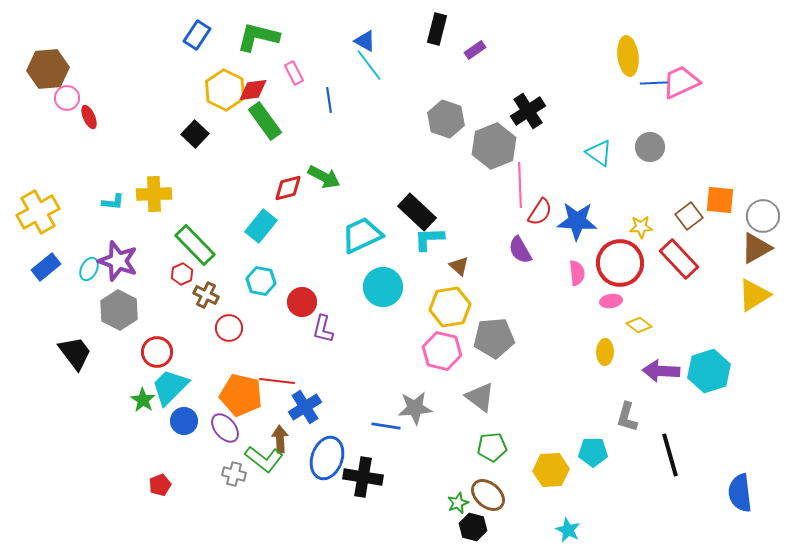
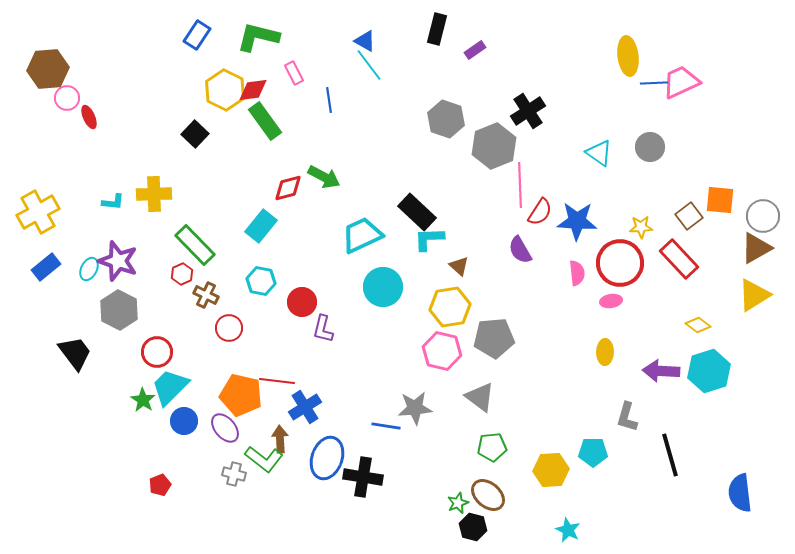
yellow diamond at (639, 325): moved 59 px right
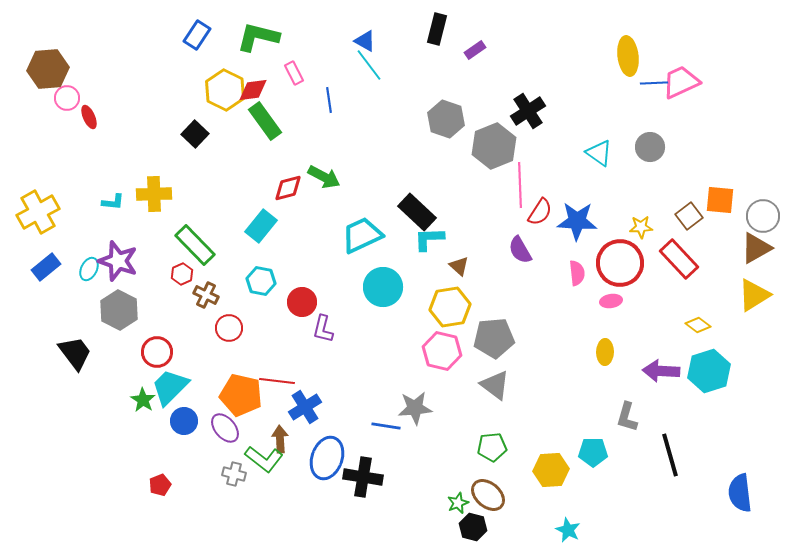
gray triangle at (480, 397): moved 15 px right, 12 px up
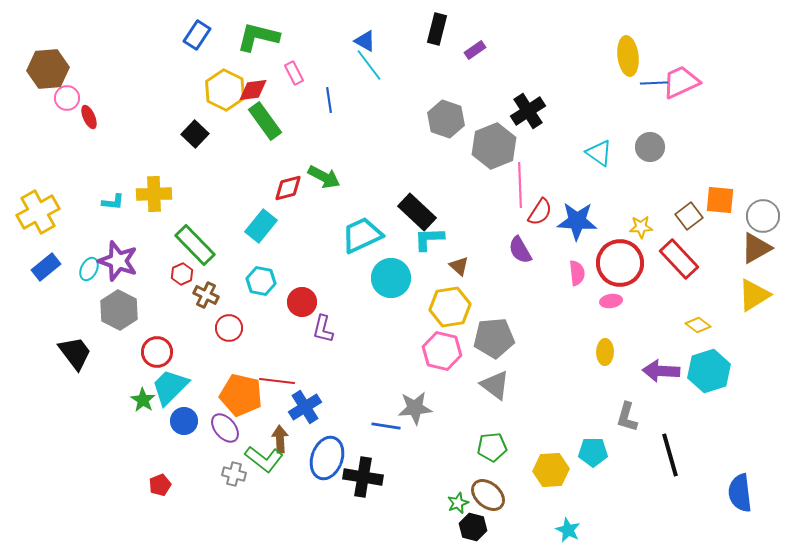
cyan circle at (383, 287): moved 8 px right, 9 px up
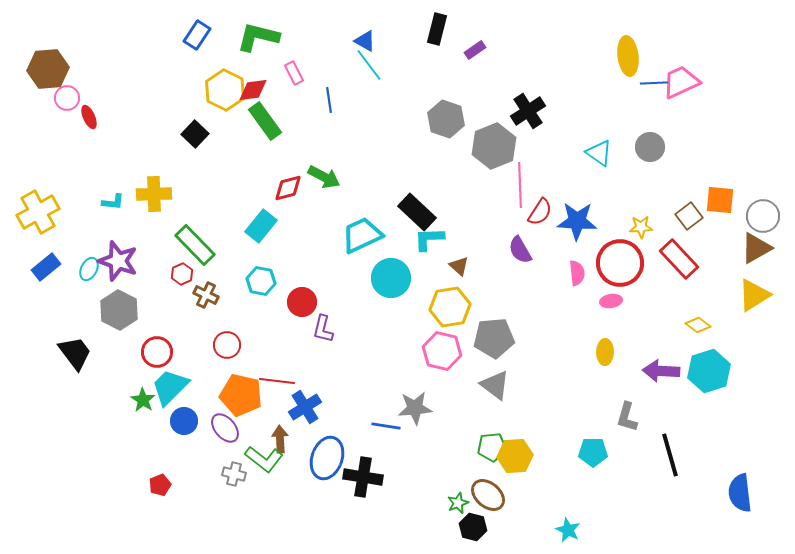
red circle at (229, 328): moved 2 px left, 17 px down
yellow hexagon at (551, 470): moved 36 px left, 14 px up
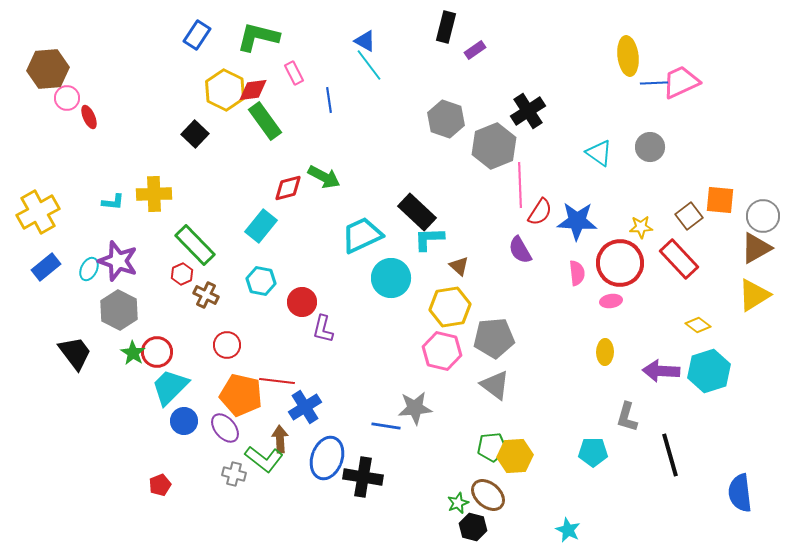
black rectangle at (437, 29): moved 9 px right, 2 px up
green star at (143, 400): moved 10 px left, 47 px up
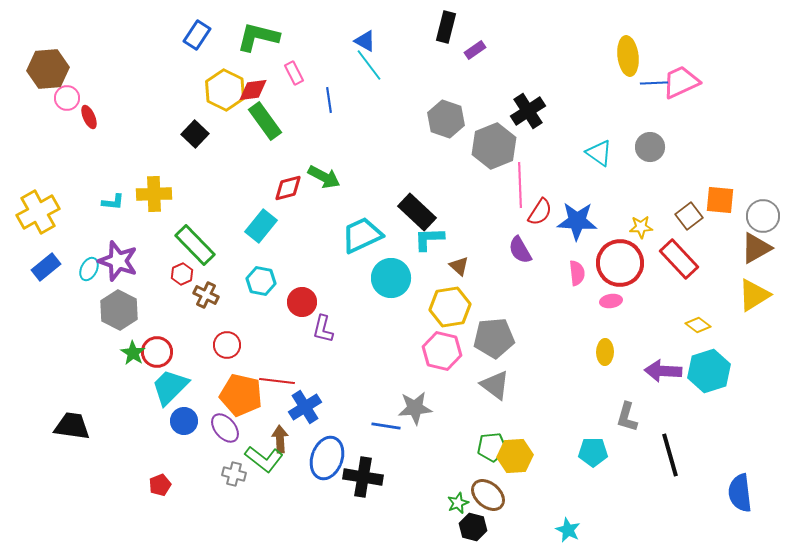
black trapezoid at (75, 353): moved 3 px left, 73 px down; rotated 45 degrees counterclockwise
purple arrow at (661, 371): moved 2 px right
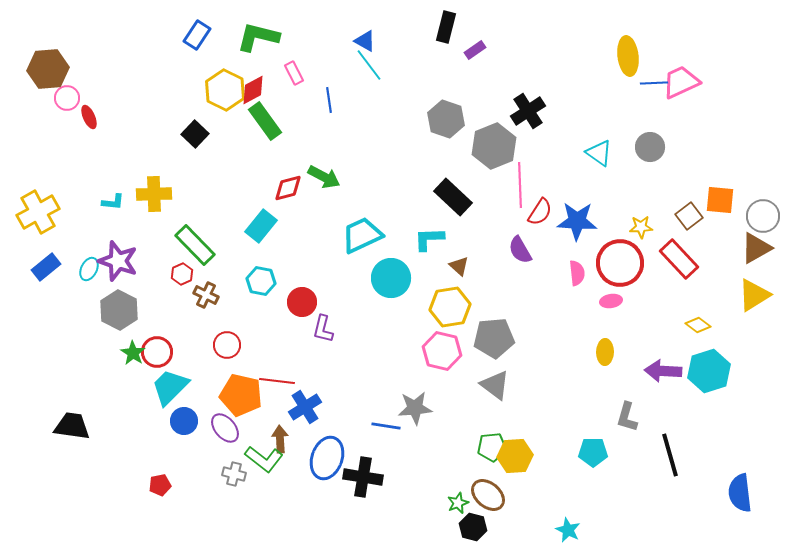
red diamond at (253, 90): rotated 20 degrees counterclockwise
black rectangle at (417, 212): moved 36 px right, 15 px up
red pentagon at (160, 485): rotated 10 degrees clockwise
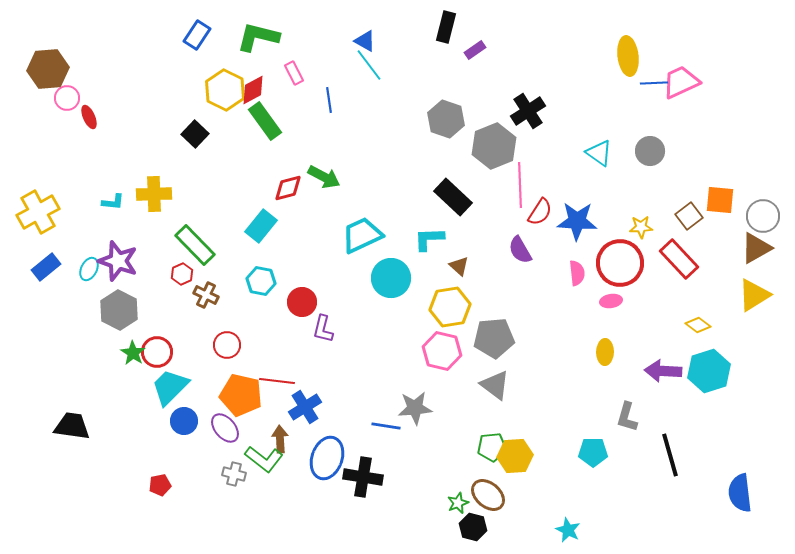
gray circle at (650, 147): moved 4 px down
